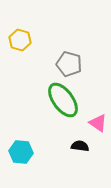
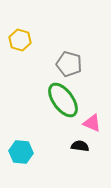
pink triangle: moved 6 px left; rotated 12 degrees counterclockwise
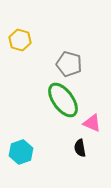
black semicircle: moved 2 px down; rotated 108 degrees counterclockwise
cyan hexagon: rotated 25 degrees counterclockwise
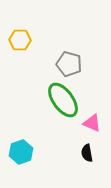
yellow hexagon: rotated 15 degrees counterclockwise
black semicircle: moved 7 px right, 5 px down
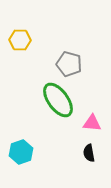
green ellipse: moved 5 px left
pink triangle: rotated 18 degrees counterclockwise
black semicircle: moved 2 px right
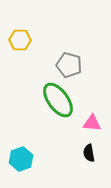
gray pentagon: moved 1 px down
cyan hexagon: moved 7 px down
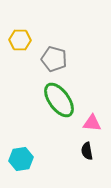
gray pentagon: moved 15 px left, 6 px up
green ellipse: moved 1 px right
black semicircle: moved 2 px left, 2 px up
cyan hexagon: rotated 10 degrees clockwise
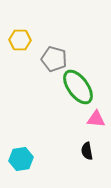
green ellipse: moved 19 px right, 13 px up
pink triangle: moved 4 px right, 4 px up
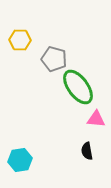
cyan hexagon: moved 1 px left, 1 px down
